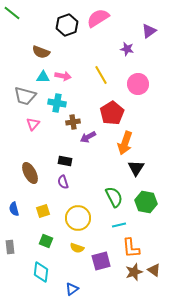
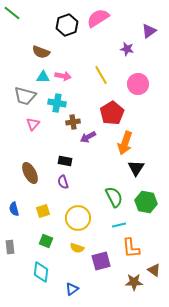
brown star: moved 10 px down; rotated 18 degrees clockwise
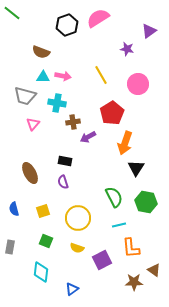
gray rectangle: rotated 16 degrees clockwise
purple square: moved 1 px right, 1 px up; rotated 12 degrees counterclockwise
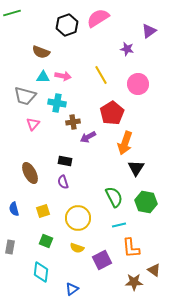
green line: rotated 54 degrees counterclockwise
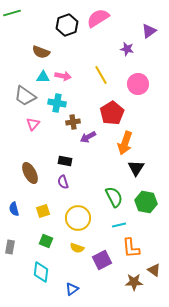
gray trapezoid: rotated 20 degrees clockwise
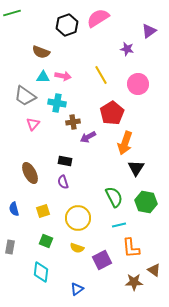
blue triangle: moved 5 px right
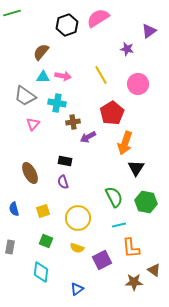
brown semicircle: rotated 108 degrees clockwise
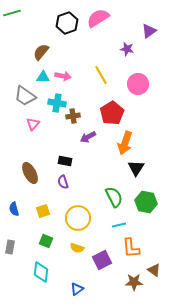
black hexagon: moved 2 px up
brown cross: moved 6 px up
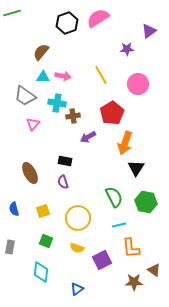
purple star: rotated 16 degrees counterclockwise
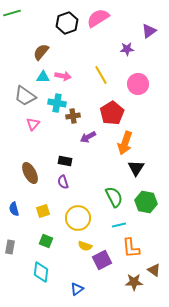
yellow semicircle: moved 8 px right, 2 px up
